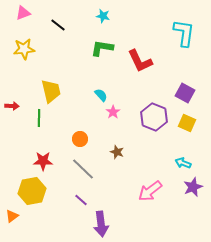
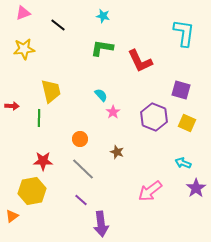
purple square: moved 4 px left, 3 px up; rotated 12 degrees counterclockwise
purple star: moved 3 px right, 1 px down; rotated 12 degrees counterclockwise
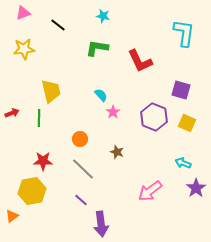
green L-shape: moved 5 px left
red arrow: moved 7 px down; rotated 24 degrees counterclockwise
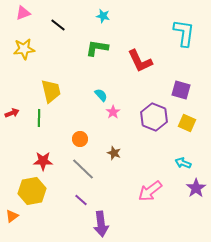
brown star: moved 3 px left, 1 px down
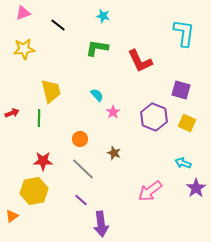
cyan semicircle: moved 4 px left
yellow hexagon: moved 2 px right
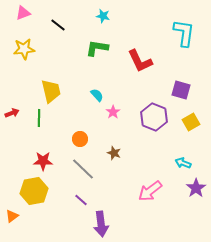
yellow square: moved 4 px right, 1 px up; rotated 36 degrees clockwise
